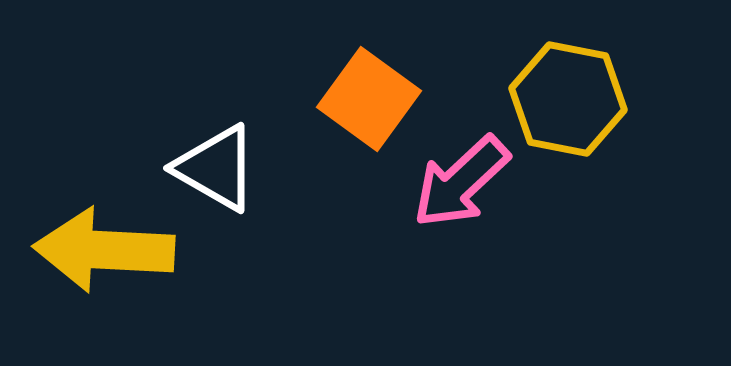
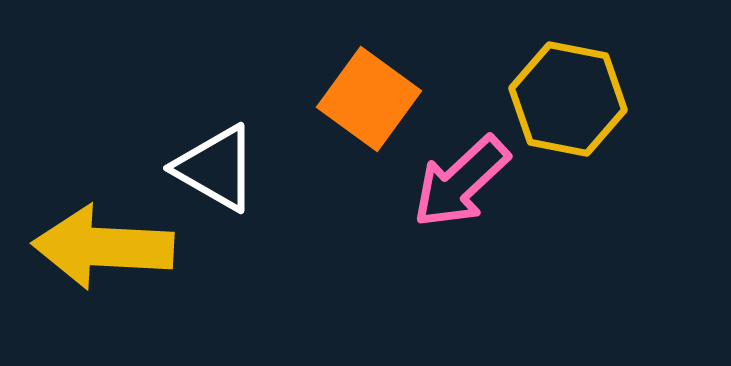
yellow arrow: moved 1 px left, 3 px up
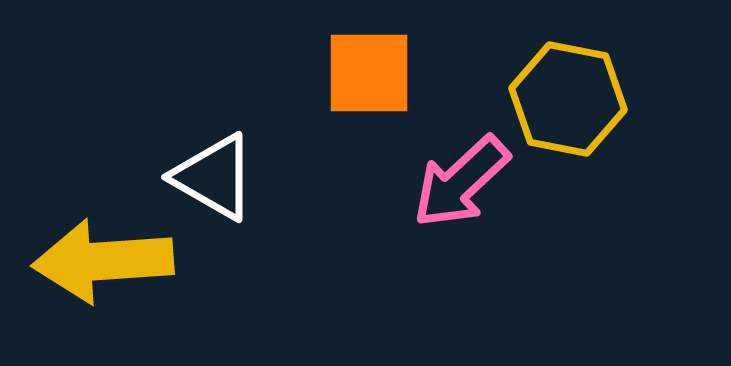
orange square: moved 26 px up; rotated 36 degrees counterclockwise
white triangle: moved 2 px left, 9 px down
yellow arrow: moved 14 px down; rotated 7 degrees counterclockwise
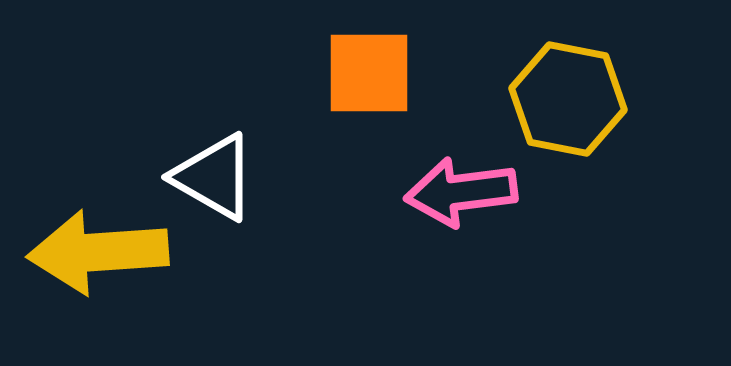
pink arrow: moved 10 px down; rotated 36 degrees clockwise
yellow arrow: moved 5 px left, 9 px up
